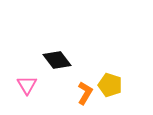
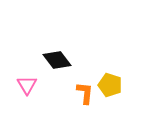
orange L-shape: rotated 25 degrees counterclockwise
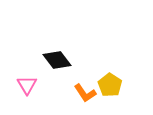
yellow pentagon: rotated 15 degrees clockwise
orange L-shape: rotated 140 degrees clockwise
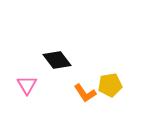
yellow pentagon: rotated 30 degrees clockwise
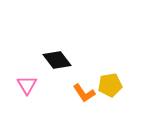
orange L-shape: moved 1 px left
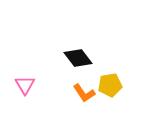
black diamond: moved 21 px right, 2 px up
pink triangle: moved 2 px left
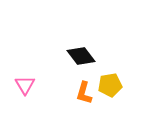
black diamond: moved 3 px right, 2 px up
orange L-shape: rotated 50 degrees clockwise
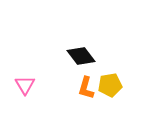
orange L-shape: moved 2 px right, 5 px up
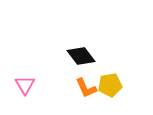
orange L-shape: rotated 40 degrees counterclockwise
